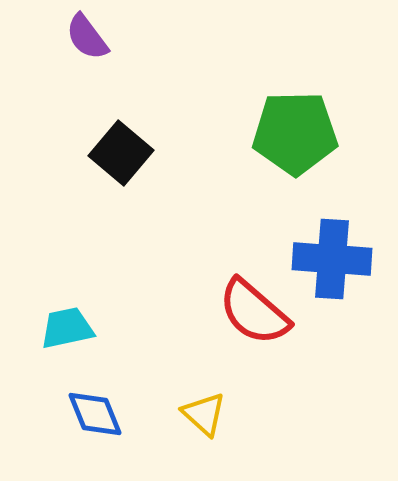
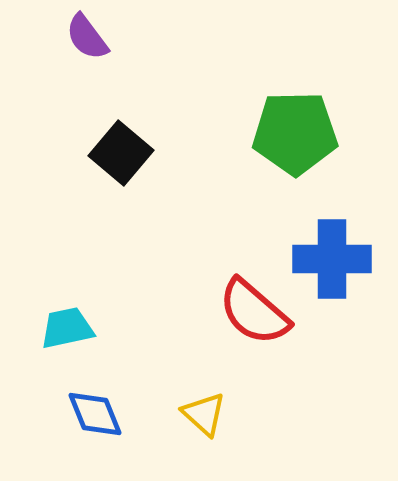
blue cross: rotated 4 degrees counterclockwise
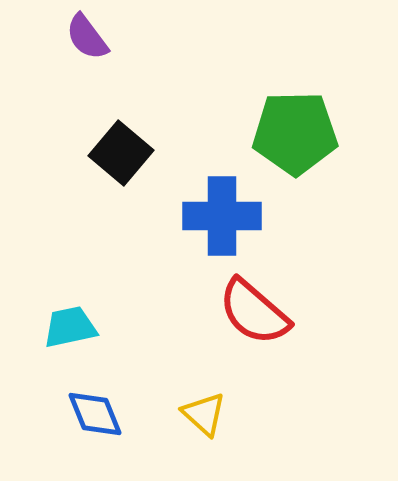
blue cross: moved 110 px left, 43 px up
cyan trapezoid: moved 3 px right, 1 px up
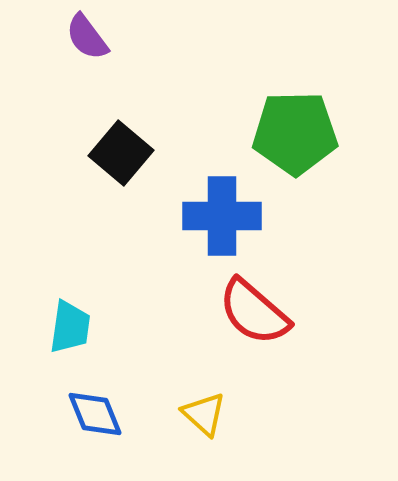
cyan trapezoid: rotated 110 degrees clockwise
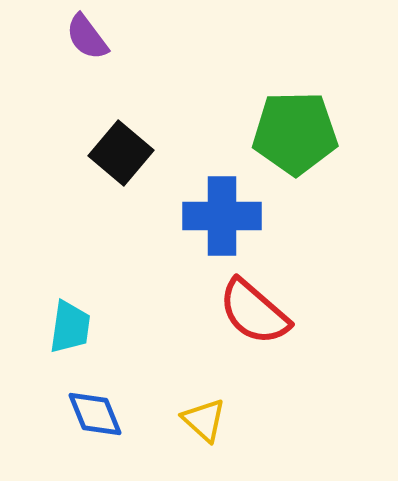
yellow triangle: moved 6 px down
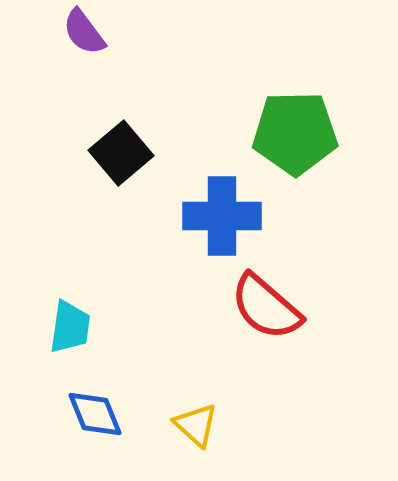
purple semicircle: moved 3 px left, 5 px up
black square: rotated 10 degrees clockwise
red semicircle: moved 12 px right, 5 px up
yellow triangle: moved 8 px left, 5 px down
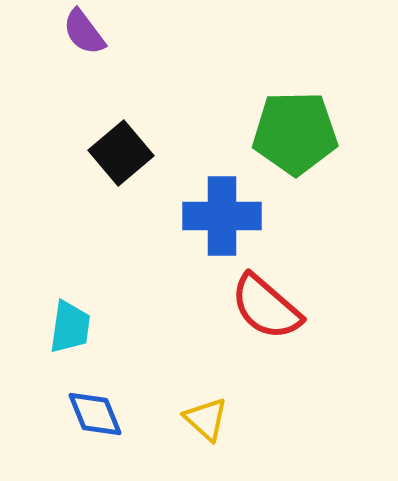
yellow triangle: moved 10 px right, 6 px up
